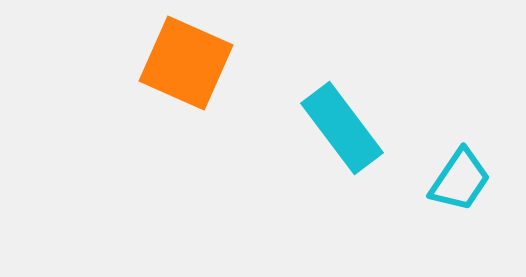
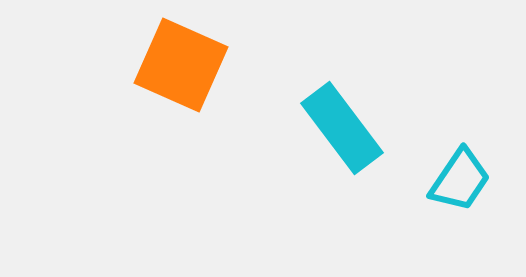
orange square: moved 5 px left, 2 px down
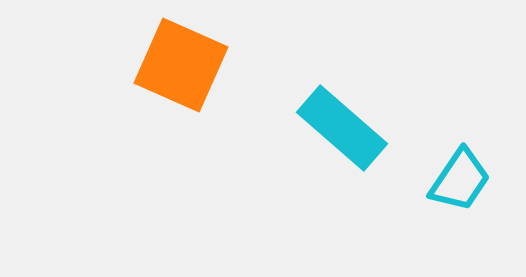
cyan rectangle: rotated 12 degrees counterclockwise
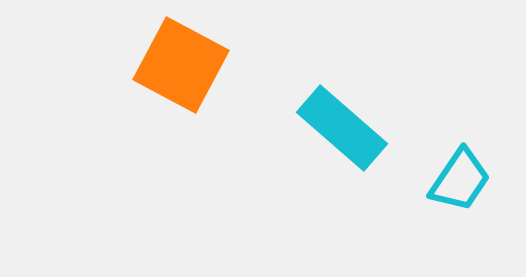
orange square: rotated 4 degrees clockwise
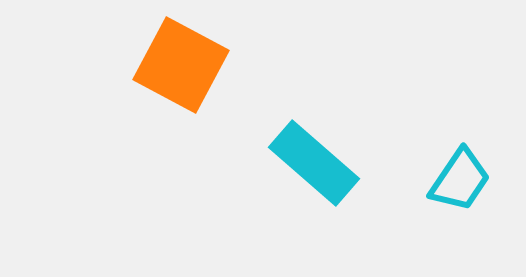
cyan rectangle: moved 28 px left, 35 px down
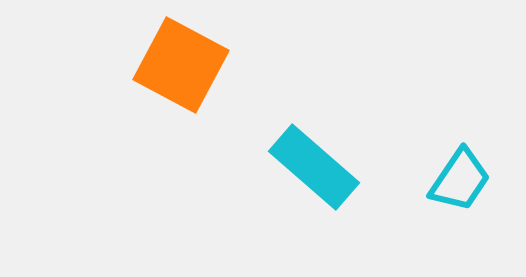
cyan rectangle: moved 4 px down
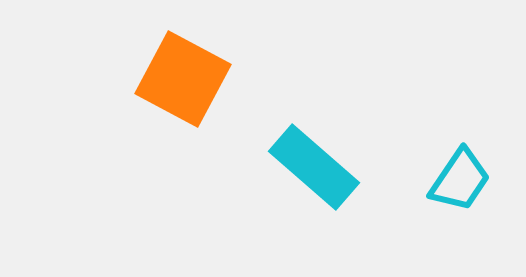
orange square: moved 2 px right, 14 px down
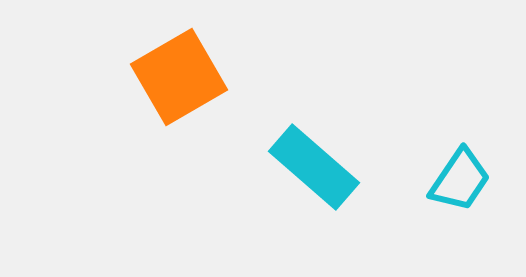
orange square: moved 4 px left, 2 px up; rotated 32 degrees clockwise
